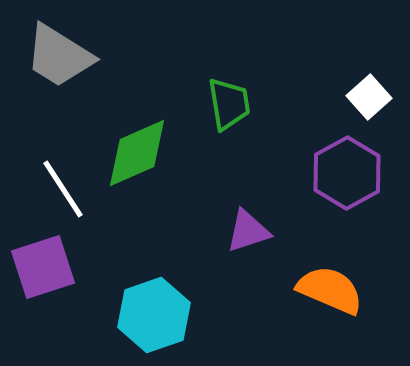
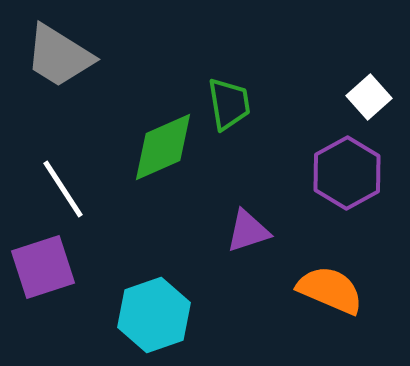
green diamond: moved 26 px right, 6 px up
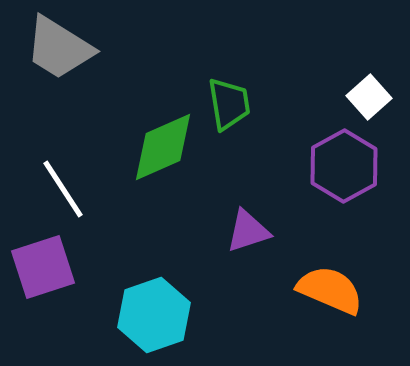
gray trapezoid: moved 8 px up
purple hexagon: moved 3 px left, 7 px up
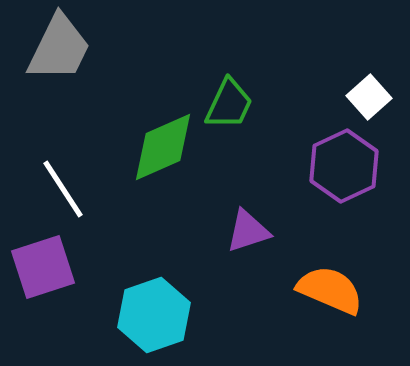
gray trapezoid: rotated 96 degrees counterclockwise
green trapezoid: rotated 34 degrees clockwise
purple hexagon: rotated 4 degrees clockwise
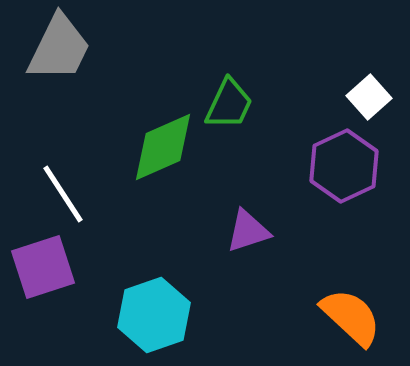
white line: moved 5 px down
orange semicircle: moved 21 px right, 27 px down; rotated 20 degrees clockwise
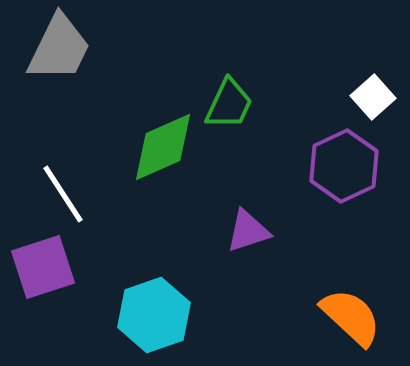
white square: moved 4 px right
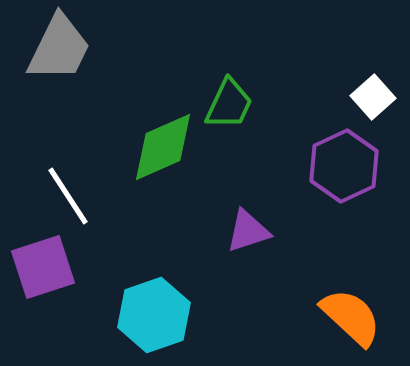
white line: moved 5 px right, 2 px down
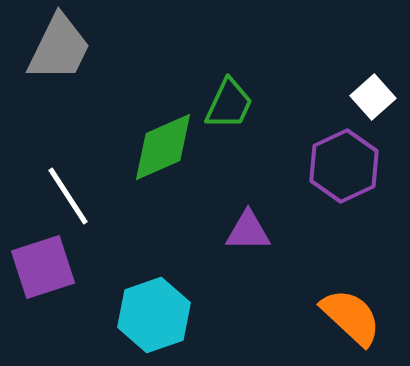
purple triangle: rotated 18 degrees clockwise
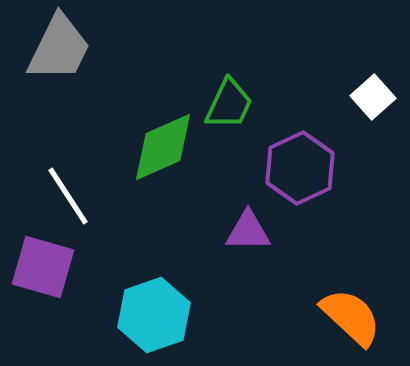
purple hexagon: moved 44 px left, 2 px down
purple square: rotated 34 degrees clockwise
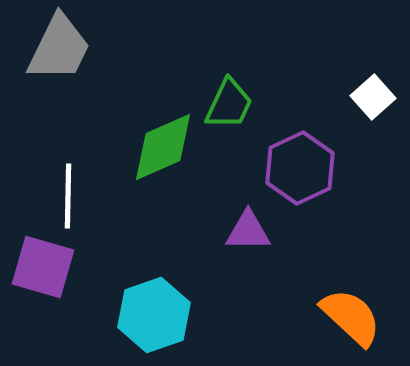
white line: rotated 34 degrees clockwise
